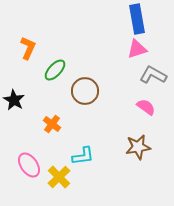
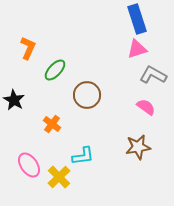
blue rectangle: rotated 8 degrees counterclockwise
brown circle: moved 2 px right, 4 px down
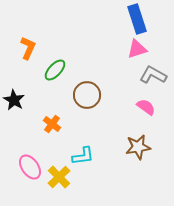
pink ellipse: moved 1 px right, 2 px down
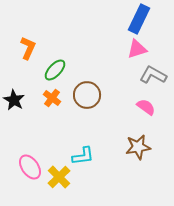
blue rectangle: moved 2 px right; rotated 44 degrees clockwise
orange cross: moved 26 px up
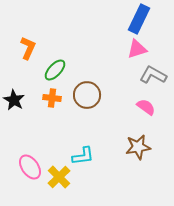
orange cross: rotated 30 degrees counterclockwise
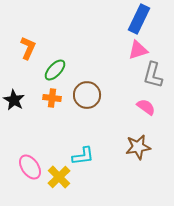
pink triangle: moved 1 px right, 1 px down
gray L-shape: rotated 104 degrees counterclockwise
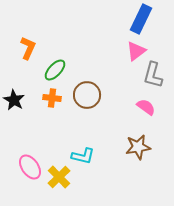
blue rectangle: moved 2 px right
pink triangle: moved 2 px left, 1 px down; rotated 20 degrees counterclockwise
cyan L-shape: rotated 20 degrees clockwise
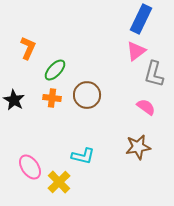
gray L-shape: moved 1 px right, 1 px up
yellow cross: moved 5 px down
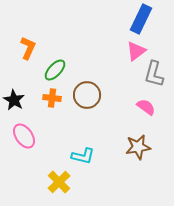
pink ellipse: moved 6 px left, 31 px up
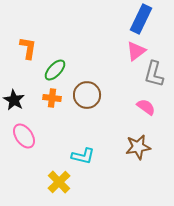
orange L-shape: rotated 15 degrees counterclockwise
